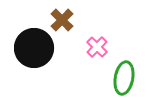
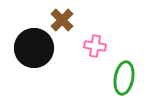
pink cross: moved 2 px left, 1 px up; rotated 35 degrees counterclockwise
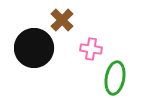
pink cross: moved 4 px left, 3 px down
green ellipse: moved 9 px left
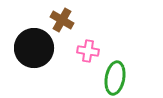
brown cross: rotated 15 degrees counterclockwise
pink cross: moved 3 px left, 2 px down
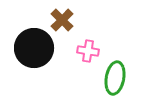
brown cross: rotated 15 degrees clockwise
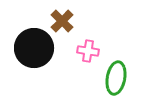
brown cross: moved 1 px down
green ellipse: moved 1 px right
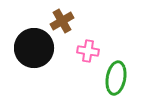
brown cross: rotated 15 degrees clockwise
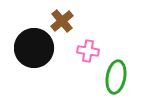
brown cross: rotated 10 degrees counterclockwise
green ellipse: moved 1 px up
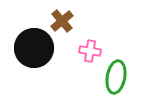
pink cross: moved 2 px right
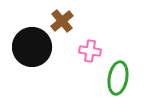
black circle: moved 2 px left, 1 px up
green ellipse: moved 2 px right, 1 px down
